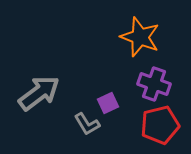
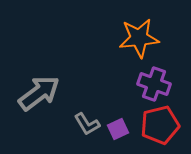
orange star: moved 1 px left, 1 px down; rotated 27 degrees counterclockwise
purple square: moved 10 px right, 26 px down
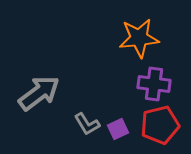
purple cross: rotated 12 degrees counterclockwise
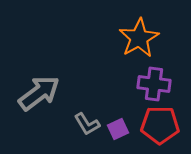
orange star: rotated 24 degrees counterclockwise
red pentagon: rotated 15 degrees clockwise
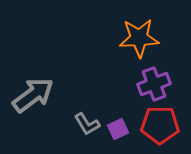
orange star: rotated 27 degrees clockwise
purple cross: rotated 28 degrees counterclockwise
gray arrow: moved 6 px left, 2 px down
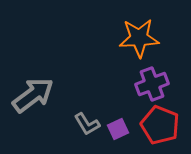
purple cross: moved 2 px left
red pentagon: rotated 21 degrees clockwise
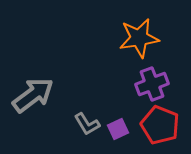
orange star: rotated 6 degrees counterclockwise
